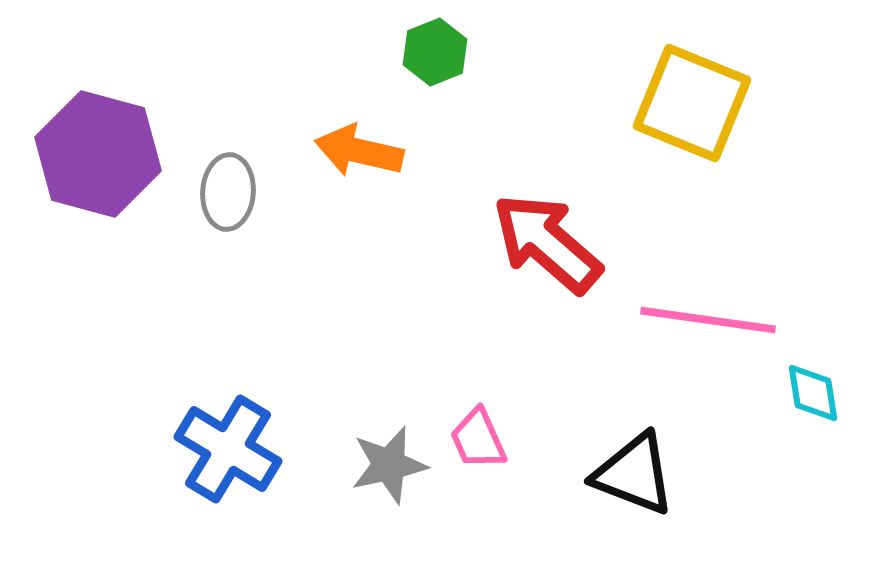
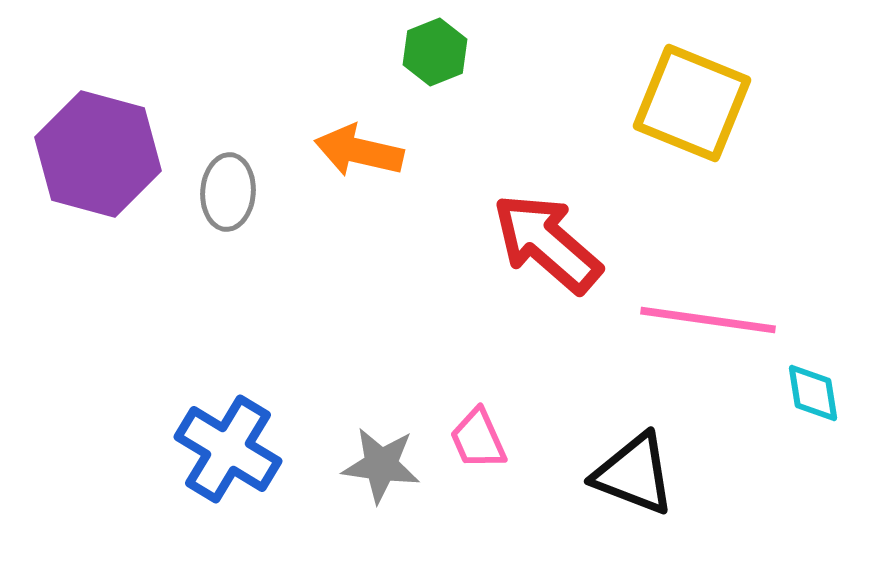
gray star: moved 8 px left; rotated 20 degrees clockwise
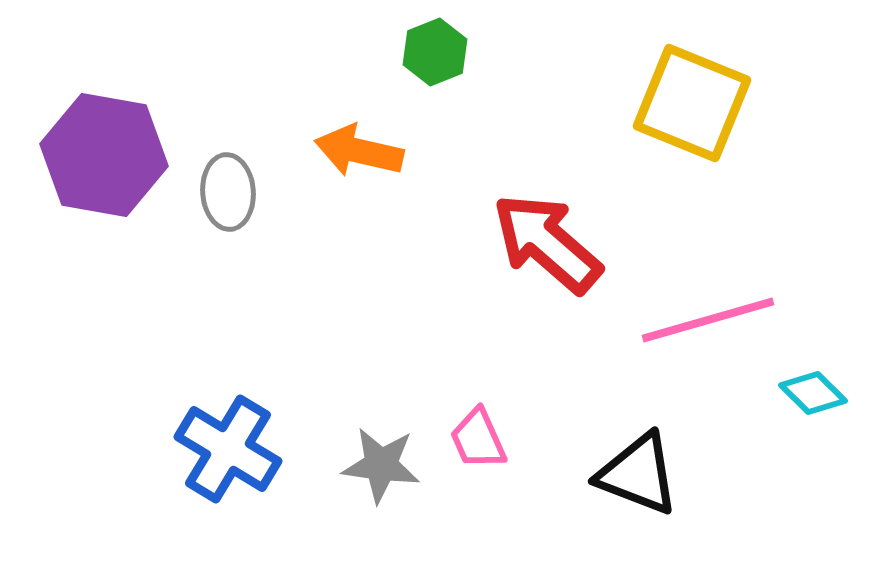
purple hexagon: moved 6 px right, 1 px down; rotated 5 degrees counterclockwise
gray ellipse: rotated 8 degrees counterclockwise
pink line: rotated 24 degrees counterclockwise
cyan diamond: rotated 36 degrees counterclockwise
black triangle: moved 4 px right
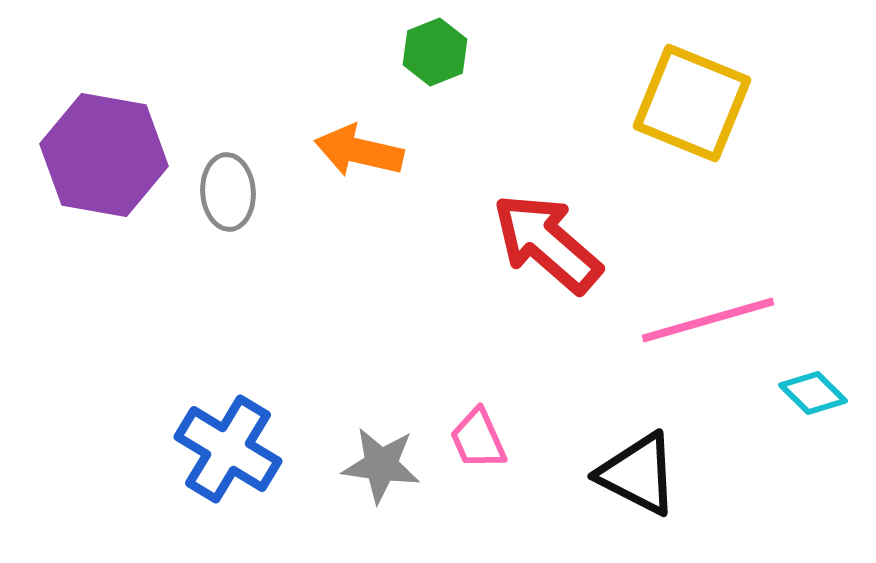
black triangle: rotated 6 degrees clockwise
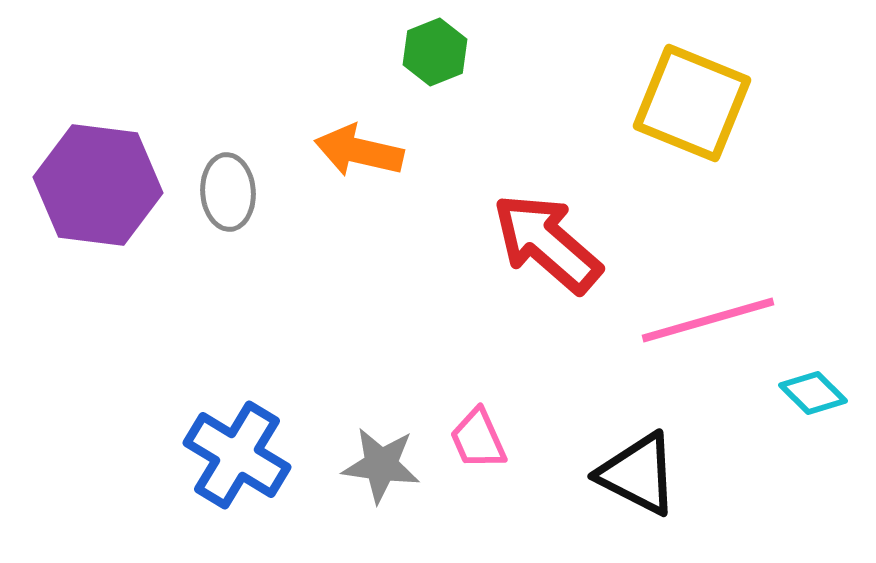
purple hexagon: moved 6 px left, 30 px down; rotated 3 degrees counterclockwise
blue cross: moved 9 px right, 6 px down
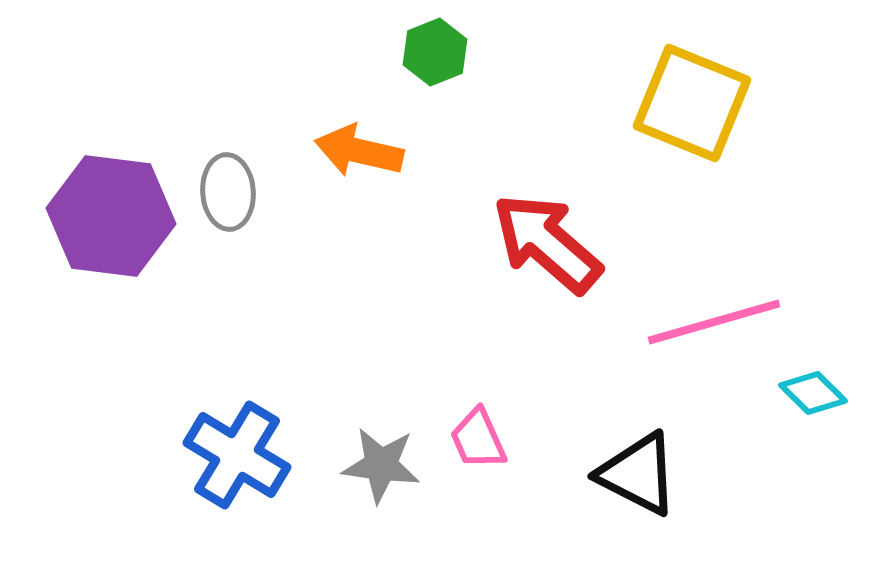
purple hexagon: moved 13 px right, 31 px down
pink line: moved 6 px right, 2 px down
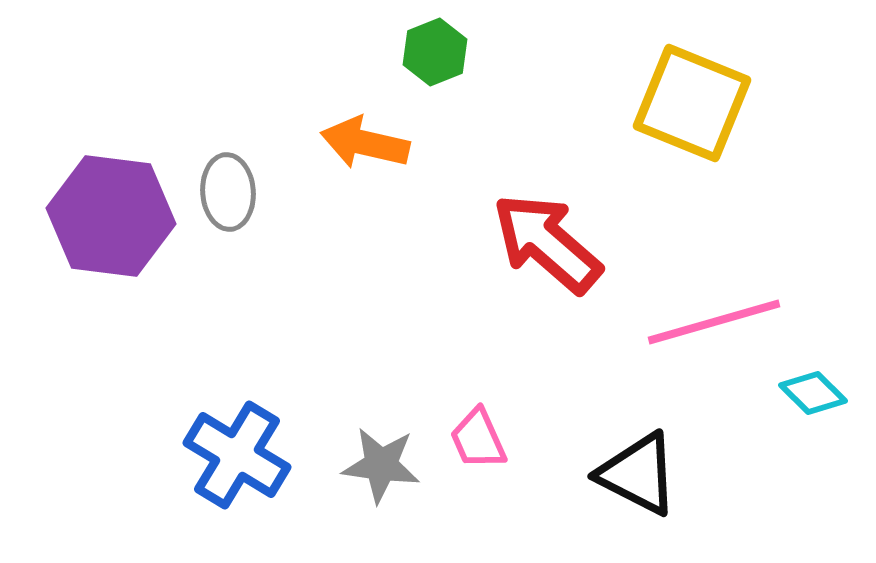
orange arrow: moved 6 px right, 8 px up
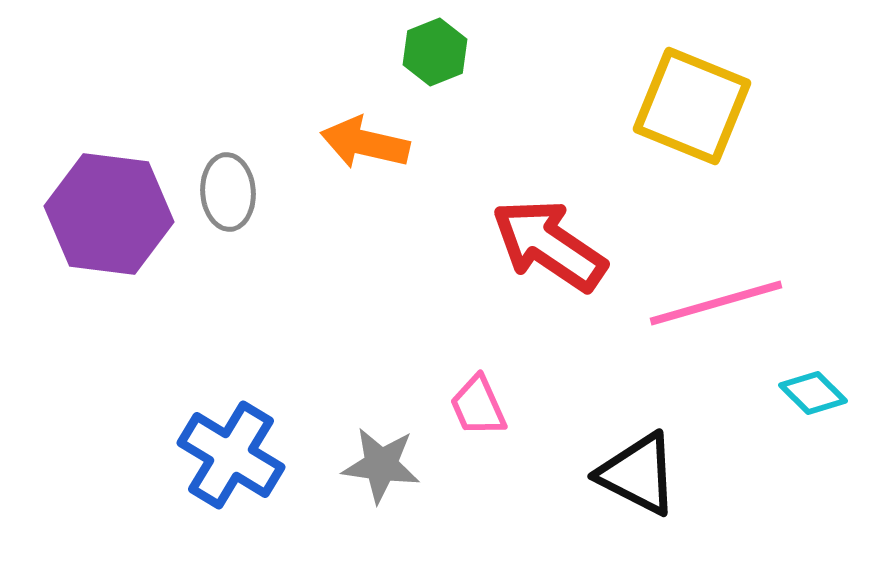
yellow square: moved 3 px down
purple hexagon: moved 2 px left, 2 px up
red arrow: moved 2 px right, 2 px down; rotated 7 degrees counterclockwise
pink line: moved 2 px right, 19 px up
pink trapezoid: moved 33 px up
blue cross: moved 6 px left
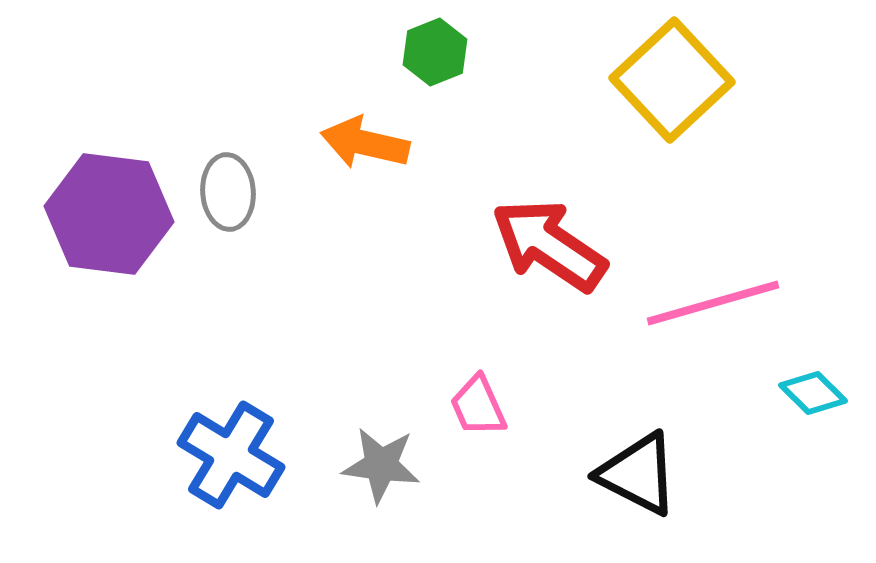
yellow square: moved 20 px left, 26 px up; rotated 25 degrees clockwise
pink line: moved 3 px left
